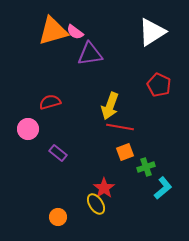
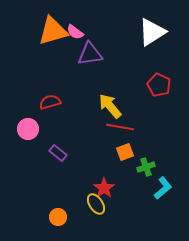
yellow arrow: rotated 120 degrees clockwise
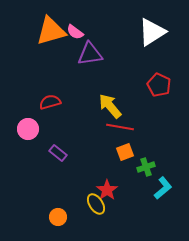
orange triangle: moved 2 px left
red star: moved 3 px right, 2 px down
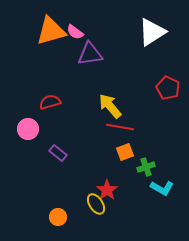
red pentagon: moved 9 px right, 3 px down
cyan L-shape: moved 1 px left; rotated 70 degrees clockwise
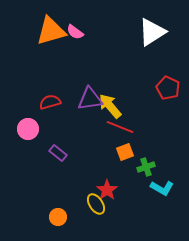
purple triangle: moved 45 px down
red line: rotated 12 degrees clockwise
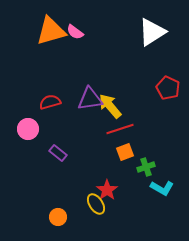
red line: moved 2 px down; rotated 40 degrees counterclockwise
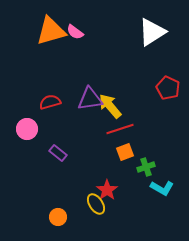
pink circle: moved 1 px left
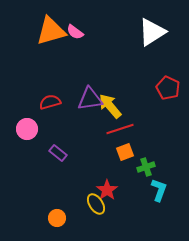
cyan L-shape: moved 3 px left, 2 px down; rotated 100 degrees counterclockwise
orange circle: moved 1 px left, 1 px down
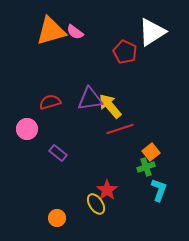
red pentagon: moved 43 px left, 36 px up
orange square: moved 26 px right; rotated 18 degrees counterclockwise
